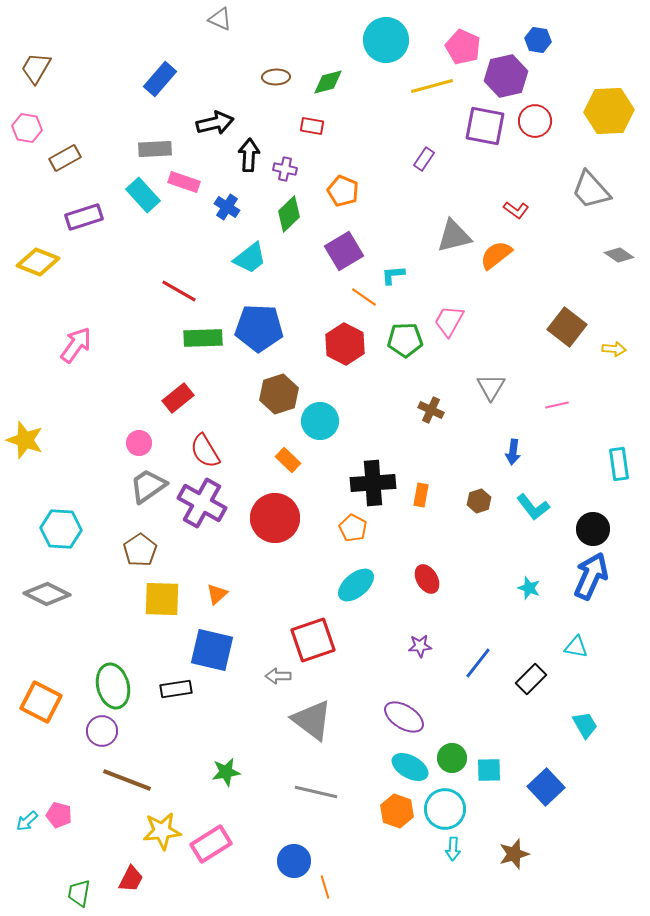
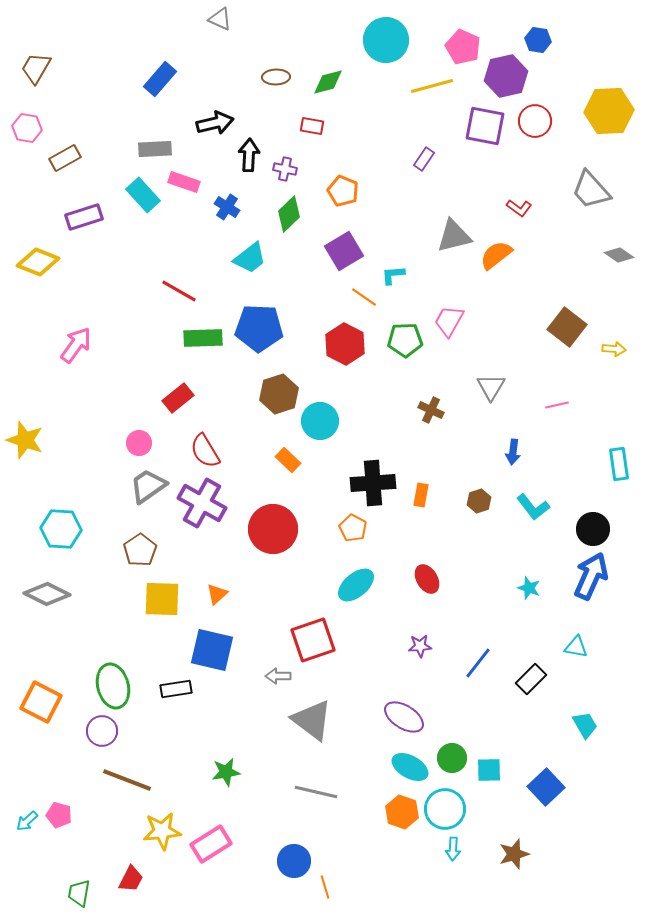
red L-shape at (516, 210): moved 3 px right, 2 px up
red circle at (275, 518): moved 2 px left, 11 px down
orange hexagon at (397, 811): moved 5 px right, 1 px down
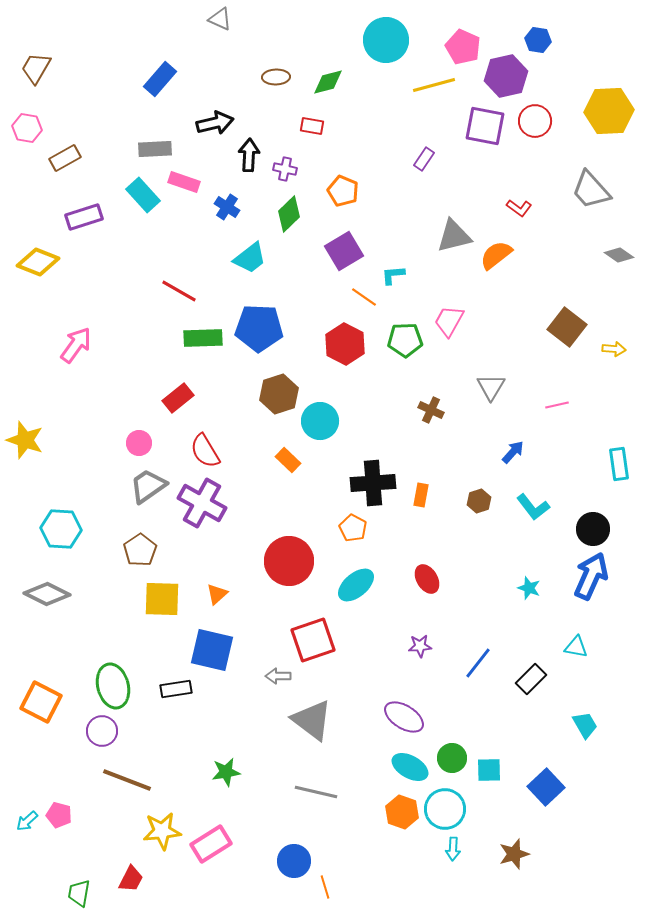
yellow line at (432, 86): moved 2 px right, 1 px up
blue arrow at (513, 452): rotated 145 degrees counterclockwise
red circle at (273, 529): moved 16 px right, 32 px down
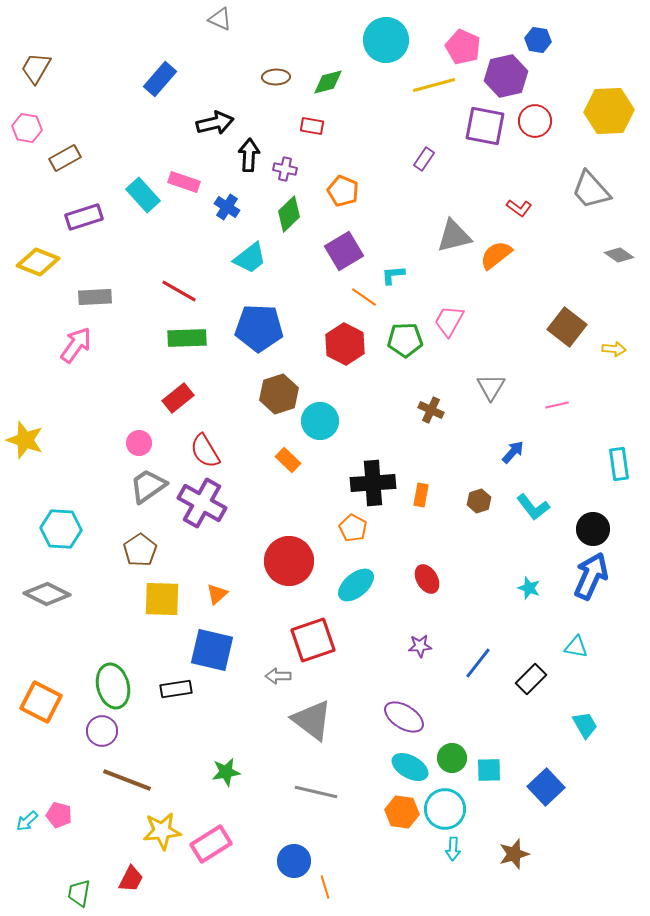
gray rectangle at (155, 149): moved 60 px left, 148 px down
green rectangle at (203, 338): moved 16 px left
orange hexagon at (402, 812): rotated 12 degrees counterclockwise
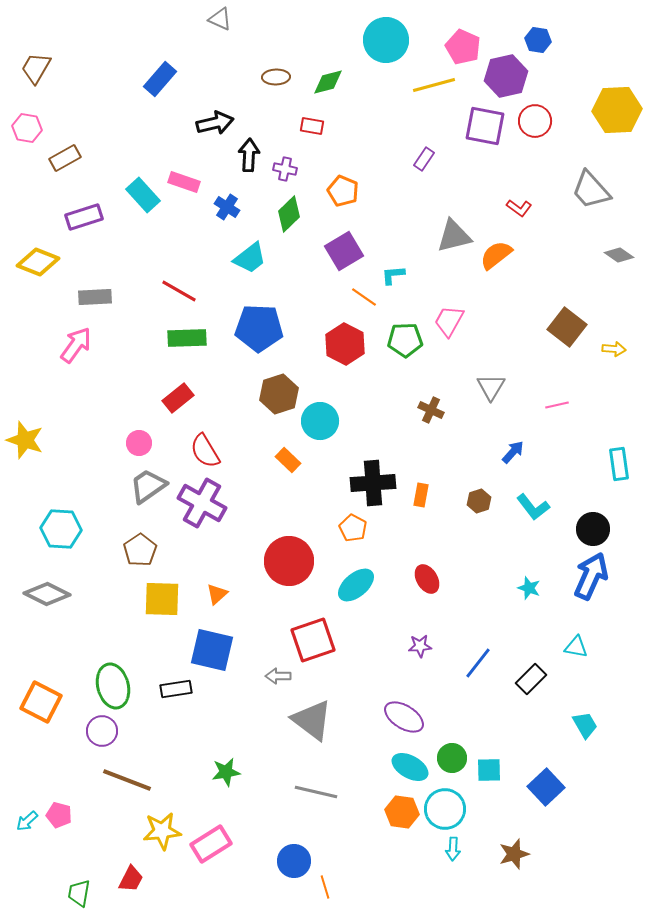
yellow hexagon at (609, 111): moved 8 px right, 1 px up
